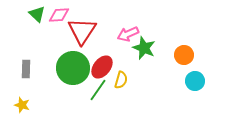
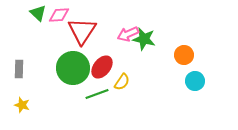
green triangle: moved 1 px right, 1 px up
green star: moved 9 px up; rotated 10 degrees counterclockwise
gray rectangle: moved 7 px left
yellow semicircle: moved 1 px right, 2 px down; rotated 18 degrees clockwise
green line: moved 1 px left, 4 px down; rotated 35 degrees clockwise
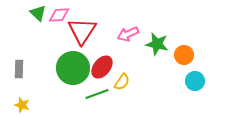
green star: moved 13 px right, 5 px down
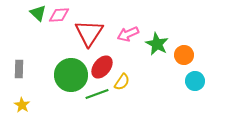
red triangle: moved 7 px right, 2 px down
green star: rotated 15 degrees clockwise
green circle: moved 2 px left, 7 px down
yellow star: rotated 14 degrees clockwise
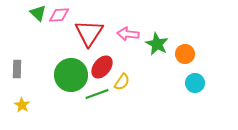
pink arrow: rotated 30 degrees clockwise
orange circle: moved 1 px right, 1 px up
gray rectangle: moved 2 px left
cyan circle: moved 2 px down
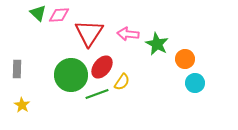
orange circle: moved 5 px down
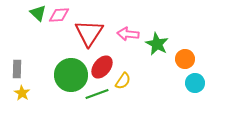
yellow semicircle: moved 1 px right, 1 px up
yellow star: moved 12 px up
